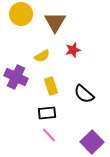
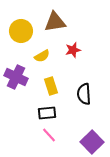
yellow circle: moved 17 px down
brown triangle: rotated 50 degrees clockwise
black semicircle: rotated 45 degrees clockwise
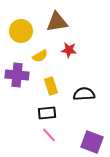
brown triangle: moved 2 px right
red star: moved 4 px left; rotated 21 degrees clockwise
yellow semicircle: moved 2 px left
purple cross: moved 1 px right, 2 px up; rotated 20 degrees counterclockwise
black semicircle: rotated 90 degrees clockwise
purple square: rotated 25 degrees counterclockwise
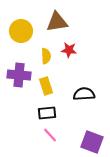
yellow semicircle: moved 6 px right; rotated 63 degrees counterclockwise
purple cross: moved 2 px right
yellow rectangle: moved 5 px left
pink line: moved 1 px right
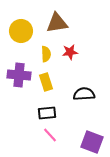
brown triangle: moved 1 px down
red star: moved 1 px right, 2 px down; rotated 14 degrees counterclockwise
yellow semicircle: moved 2 px up
yellow rectangle: moved 4 px up
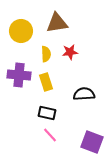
black rectangle: rotated 18 degrees clockwise
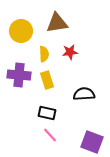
yellow semicircle: moved 2 px left
yellow rectangle: moved 1 px right, 2 px up
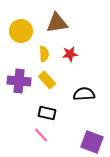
red star: moved 2 px down
purple cross: moved 6 px down
yellow rectangle: rotated 24 degrees counterclockwise
pink line: moved 9 px left
